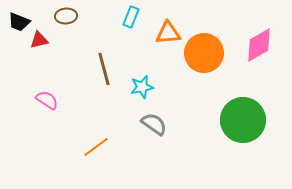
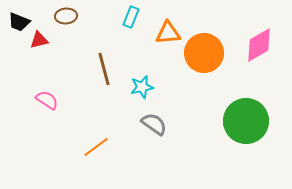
green circle: moved 3 px right, 1 px down
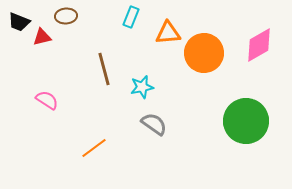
red triangle: moved 3 px right, 3 px up
orange line: moved 2 px left, 1 px down
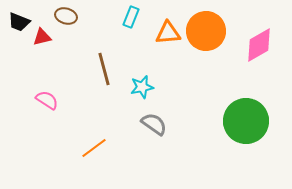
brown ellipse: rotated 20 degrees clockwise
orange circle: moved 2 px right, 22 px up
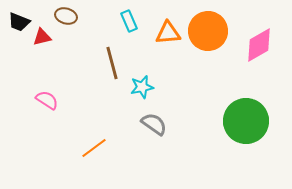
cyan rectangle: moved 2 px left, 4 px down; rotated 45 degrees counterclockwise
orange circle: moved 2 px right
brown line: moved 8 px right, 6 px up
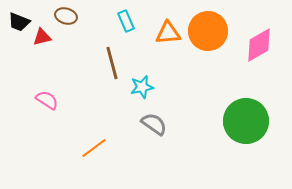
cyan rectangle: moved 3 px left
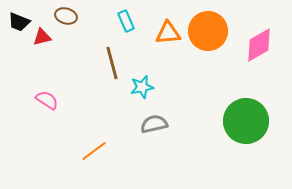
gray semicircle: rotated 48 degrees counterclockwise
orange line: moved 3 px down
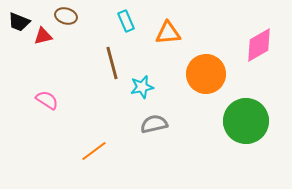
orange circle: moved 2 px left, 43 px down
red triangle: moved 1 px right, 1 px up
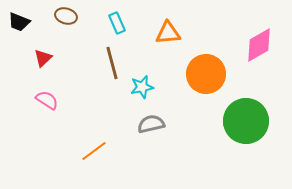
cyan rectangle: moved 9 px left, 2 px down
red triangle: moved 22 px down; rotated 30 degrees counterclockwise
gray semicircle: moved 3 px left
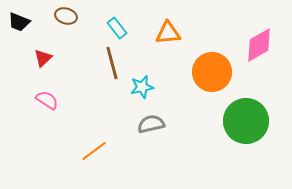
cyan rectangle: moved 5 px down; rotated 15 degrees counterclockwise
orange circle: moved 6 px right, 2 px up
